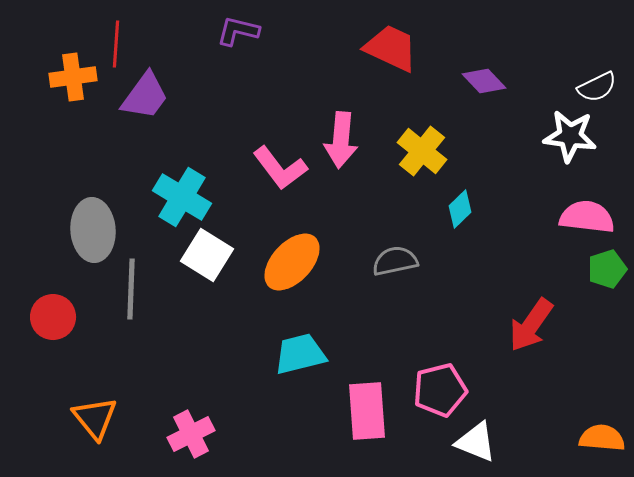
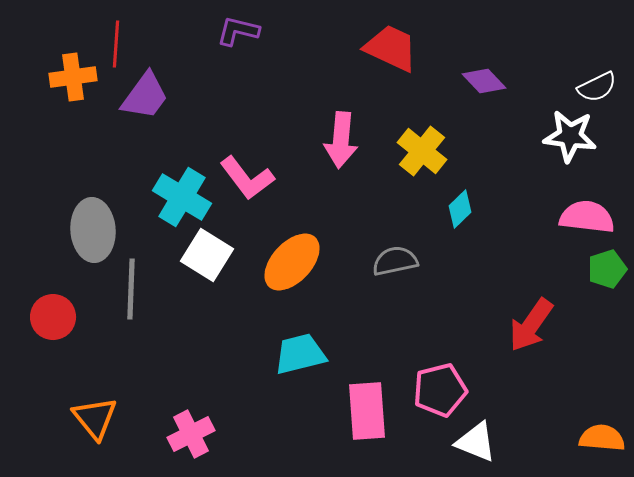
pink L-shape: moved 33 px left, 10 px down
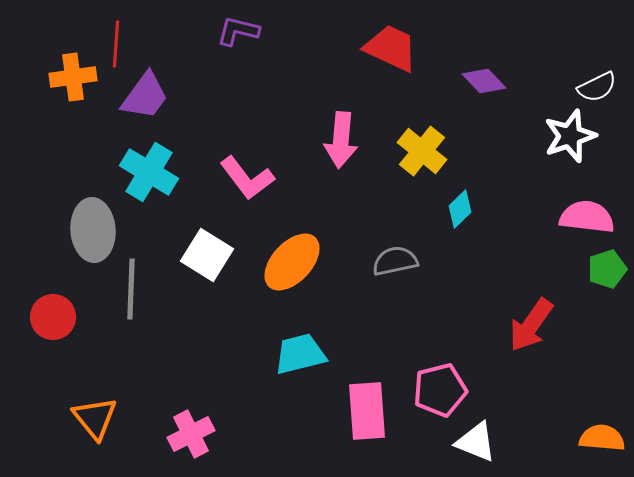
white star: rotated 26 degrees counterclockwise
cyan cross: moved 33 px left, 25 px up
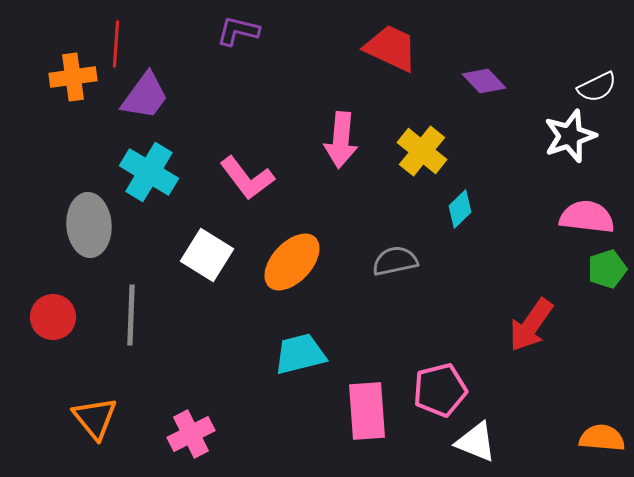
gray ellipse: moved 4 px left, 5 px up
gray line: moved 26 px down
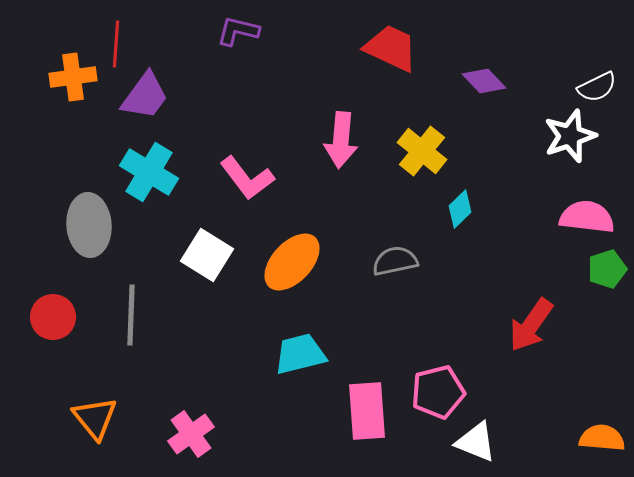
pink pentagon: moved 2 px left, 2 px down
pink cross: rotated 9 degrees counterclockwise
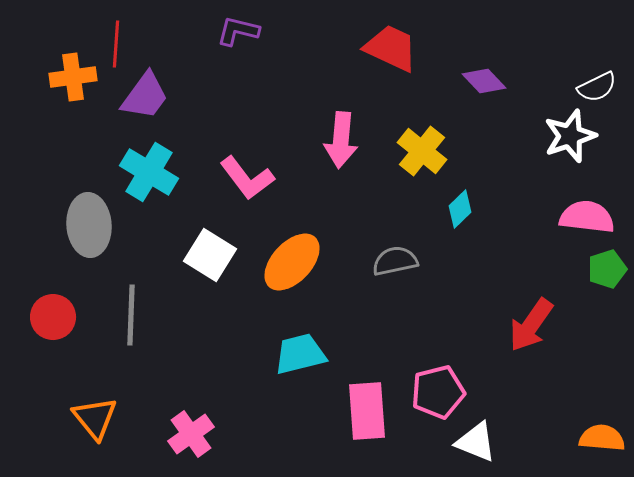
white square: moved 3 px right
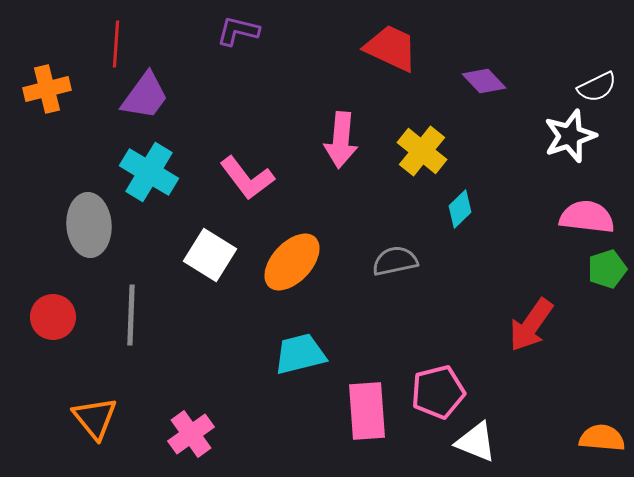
orange cross: moved 26 px left, 12 px down; rotated 6 degrees counterclockwise
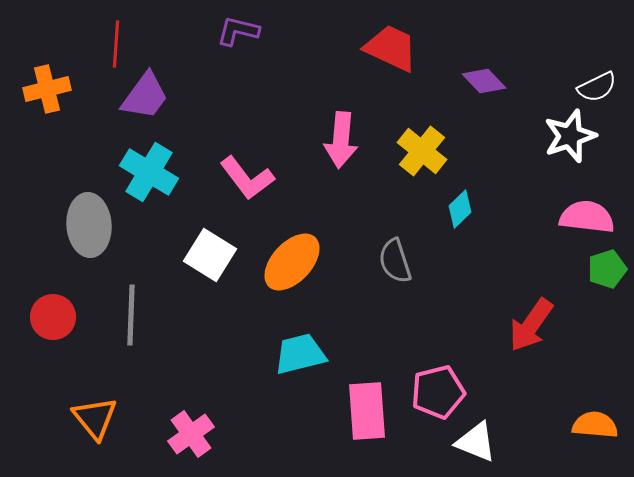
gray semicircle: rotated 96 degrees counterclockwise
orange semicircle: moved 7 px left, 13 px up
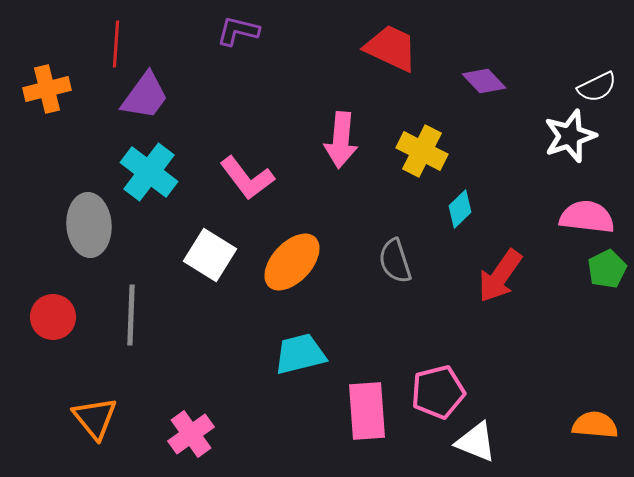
yellow cross: rotated 12 degrees counterclockwise
cyan cross: rotated 6 degrees clockwise
green pentagon: rotated 9 degrees counterclockwise
red arrow: moved 31 px left, 49 px up
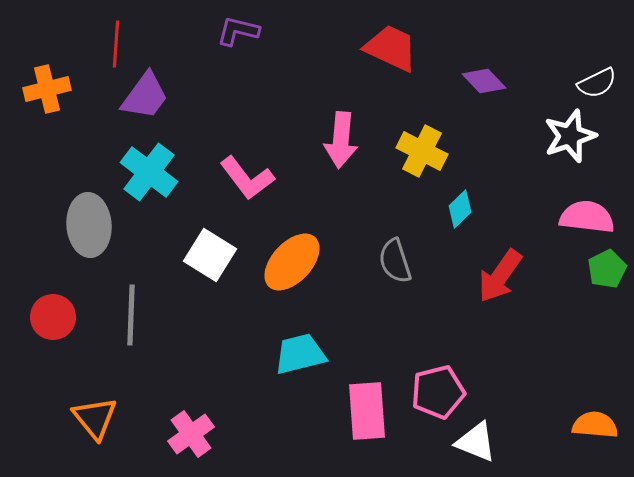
white semicircle: moved 4 px up
